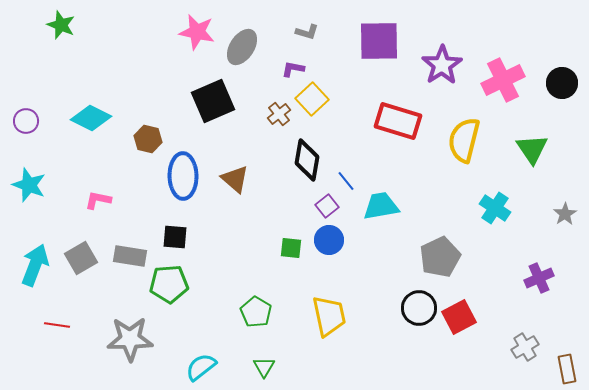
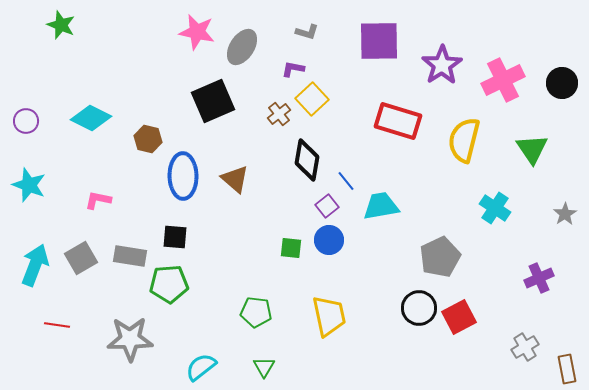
green pentagon at (256, 312): rotated 24 degrees counterclockwise
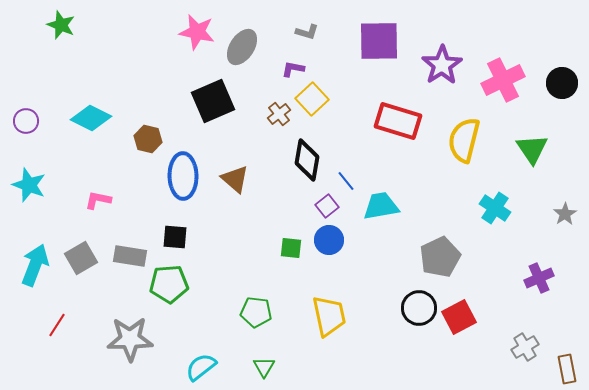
red line at (57, 325): rotated 65 degrees counterclockwise
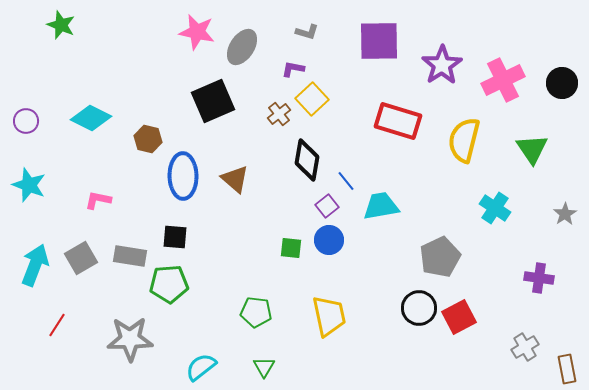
purple cross at (539, 278): rotated 32 degrees clockwise
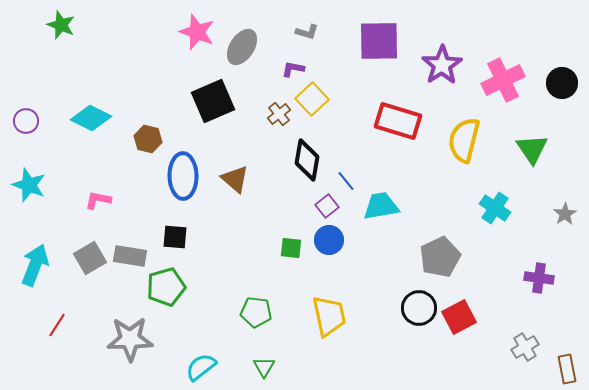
pink star at (197, 32): rotated 9 degrees clockwise
gray square at (81, 258): moved 9 px right
green pentagon at (169, 284): moved 3 px left, 3 px down; rotated 12 degrees counterclockwise
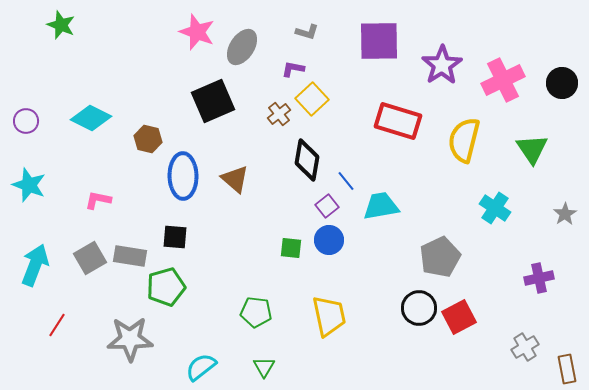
purple cross at (539, 278): rotated 20 degrees counterclockwise
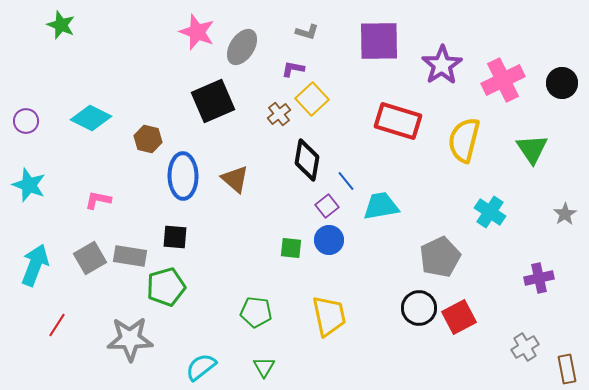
cyan cross at (495, 208): moved 5 px left, 4 px down
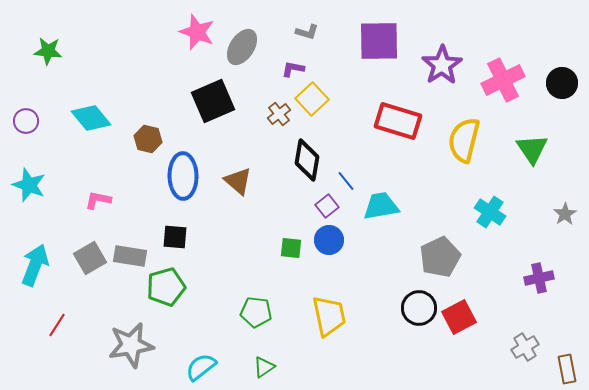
green star at (61, 25): moved 13 px left, 26 px down; rotated 16 degrees counterclockwise
cyan diamond at (91, 118): rotated 24 degrees clockwise
brown triangle at (235, 179): moved 3 px right, 2 px down
gray star at (130, 339): moved 1 px right, 6 px down; rotated 9 degrees counterclockwise
green triangle at (264, 367): rotated 25 degrees clockwise
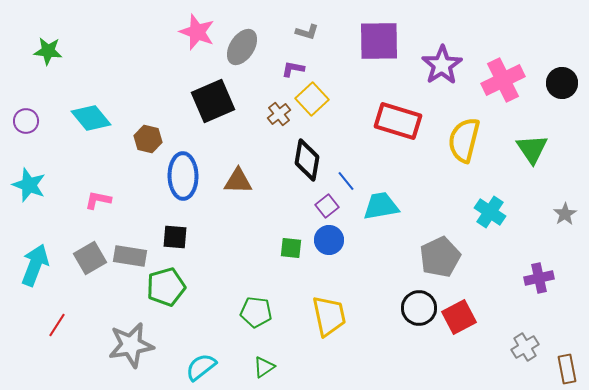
brown triangle at (238, 181): rotated 40 degrees counterclockwise
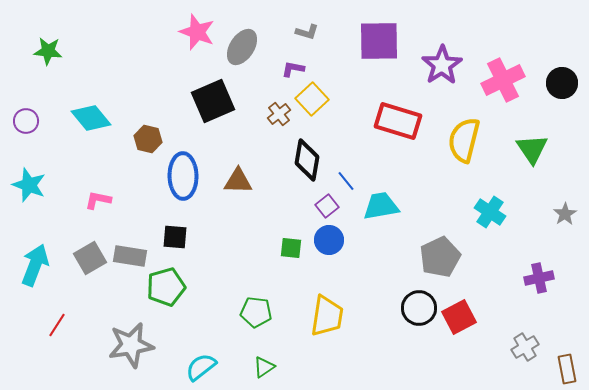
yellow trapezoid at (329, 316): moved 2 px left; rotated 21 degrees clockwise
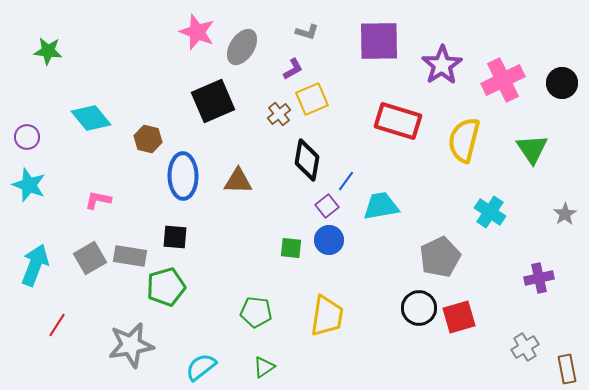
purple L-shape at (293, 69): rotated 140 degrees clockwise
yellow square at (312, 99): rotated 20 degrees clockwise
purple circle at (26, 121): moved 1 px right, 16 px down
blue line at (346, 181): rotated 75 degrees clockwise
red square at (459, 317): rotated 12 degrees clockwise
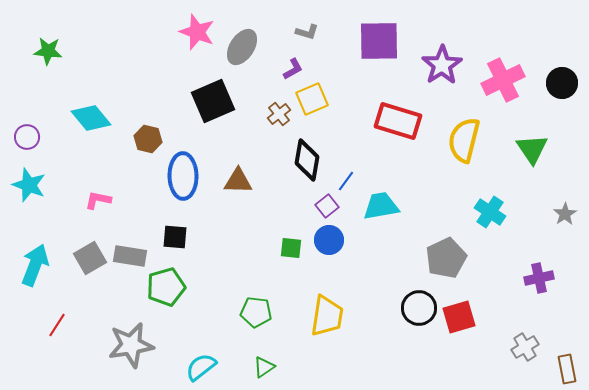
gray pentagon at (440, 257): moved 6 px right, 1 px down
